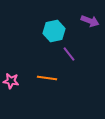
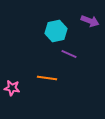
cyan hexagon: moved 2 px right
purple line: rotated 28 degrees counterclockwise
pink star: moved 1 px right, 7 px down
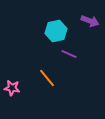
orange line: rotated 42 degrees clockwise
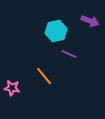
orange line: moved 3 px left, 2 px up
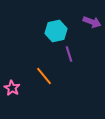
purple arrow: moved 2 px right, 1 px down
purple line: rotated 49 degrees clockwise
pink star: rotated 21 degrees clockwise
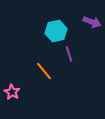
orange line: moved 5 px up
pink star: moved 4 px down
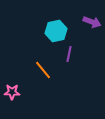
purple line: rotated 28 degrees clockwise
orange line: moved 1 px left, 1 px up
pink star: rotated 28 degrees counterclockwise
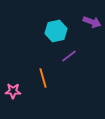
purple line: moved 2 px down; rotated 42 degrees clockwise
orange line: moved 8 px down; rotated 24 degrees clockwise
pink star: moved 1 px right, 1 px up
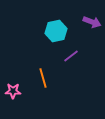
purple line: moved 2 px right
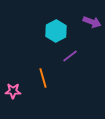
cyan hexagon: rotated 15 degrees counterclockwise
purple line: moved 1 px left
